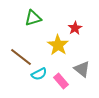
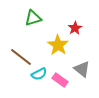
pink rectangle: moved 1 px left, 1 px up; rotated 14 degrees counterclockwise
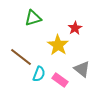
cyan semicircle: rotated 42 degrees counterclockwise
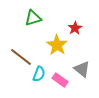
yellow star: moved 1 px left
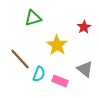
red star: moved 9 px right, 1 px up
brown line: moved 1 px left, 2 px down; rotated 10 degrees clockwise
gray triangle: moved 3 px right
pink rectangle: moved 1 px down; rotated 14 degrees counterclockwise
